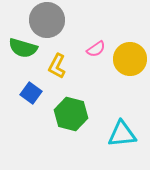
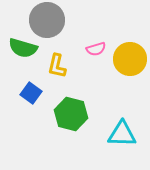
pink semicircle: rotated 18 degrees clockwise
yellow L-shape: rotated 15 degrees counterclockwise
cyan triangle: rotated 8 degrees clockwise
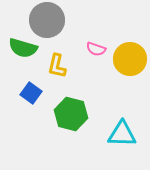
pink semicircle: rotated 36 degrees clockwise
